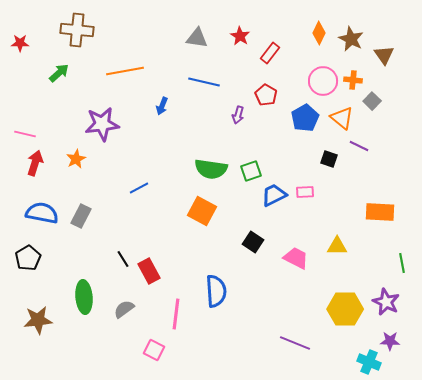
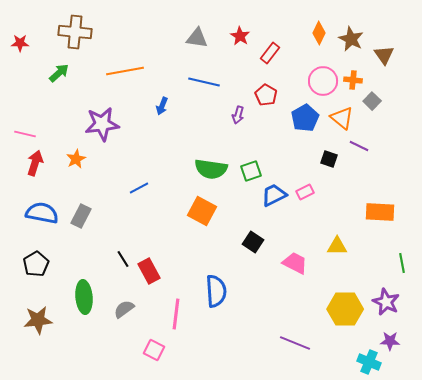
brown cross at (77, 30): moved 2 px left, 2 px down
pink rectangle at (305, 192): rotated 24 degrees counterclockwise
black pentagon at (28, 258): moved 8 px right, 6 px down
pink trapezoid at (296, 258): moved 1 px left, 5 px down
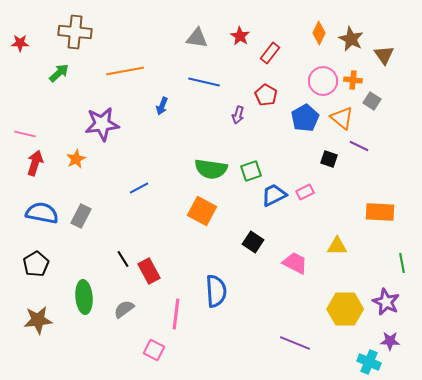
gray square at (372, 101): rotated 12 degrees counterclockwise
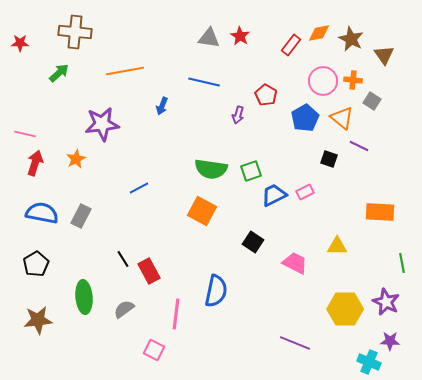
orange diamond at (319, 33): rotated 55 degrees clockwise
gray triangle at (197, 38): moved 12 px right
red rectangle at (270, 53): moved 21 px right, 8 px up
blue semicircle at (216, 291): rotated 16 degrees clockwise
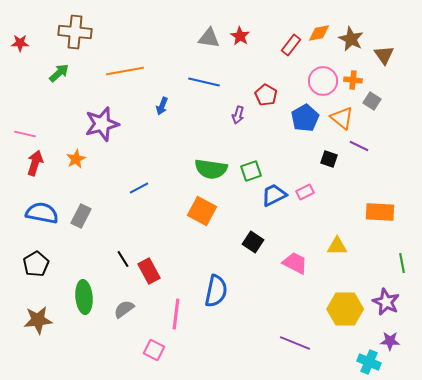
purple star at (102, 124): rotated 8 degrees counterclockwise
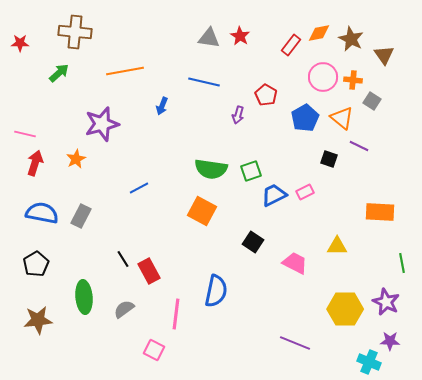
pink circle at (323, 81): moved 4 px up
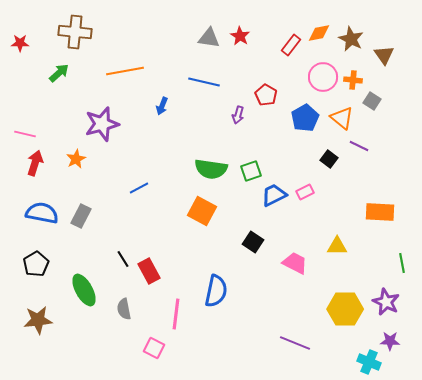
black square at (329, 159): rotated 18 degrees clockwise
green ellipse at (84, 297): moved 7 px up; rotated 24 degrees counterclockwise
gray semicircle at (124, 309): rotated 65 degrees counterclockwise
pink square at (154, 350): moved 2 px up
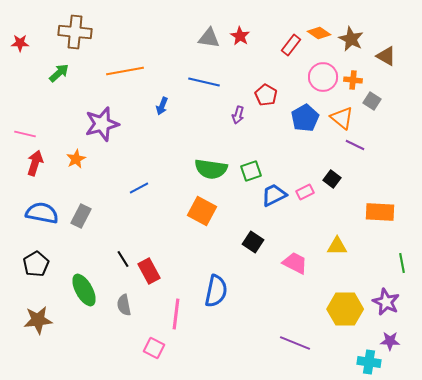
orange diamond at (319, 33): rotated 45 degrees clockwise
brown triangle at (384, 55): moved 2 px right, 1 px down; rotated 25 degrees counterclockwise
purple line at (359, 146): moved 4 px left, 1 px up
black square at (329, 159): moved 3 px right, 20 px down
gray semicircle at (124, 309): moved 4 px up
cyan cross at (369, 362): rotated 15 degrees counterclockwise
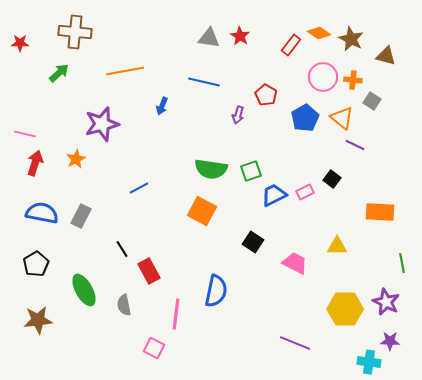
brown triangle at (386, 56): rotated 15 degrees counterclockwise
black line at (123, 259): moved 1 px left, 10 px up
